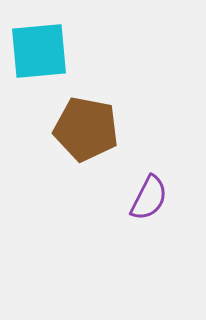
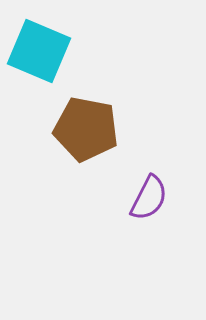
cyan square: rotated 28 degrees clockwise
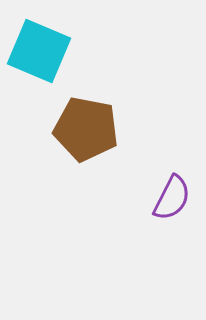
purple semicircle: moved 23 px right
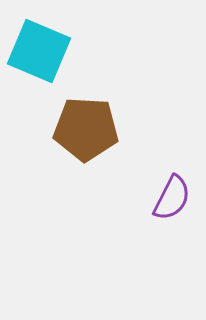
brown pentagon: rotated 8 degrees counterclockwise
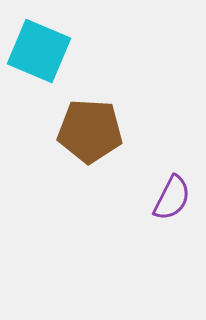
brown pentagon: moved 4 px right, 2 px down
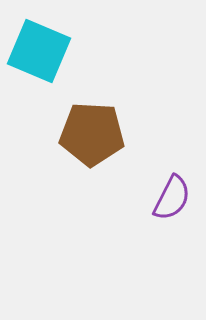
brown pentagon: moved 2 px right, 3 px down
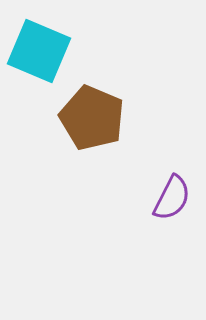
brown pentagon: moved 16 px up; rotated 20 degrees clockwise
